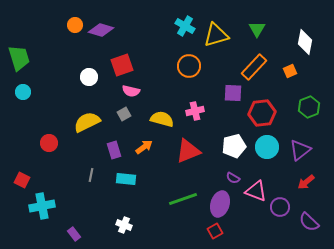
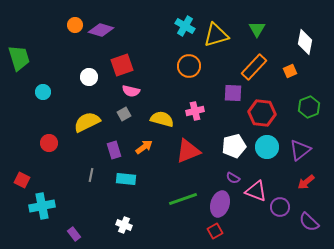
cyan circle at (23, 92): moved 20 px right
red hexagon at (262, 113): rotated 12 degrees clockwise
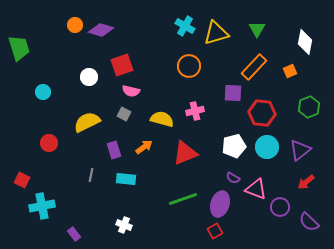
yellow triangle at (216, 35): moved 2 px up
green trapezoid at (19, 58): moved 10 px up
gray square at (124, 114): rotated 32 degrees counterclockwise
red triangle at (188, 151): moved 3 px left, 2 px down
pink triangle at (256, 191): moved 2 px up
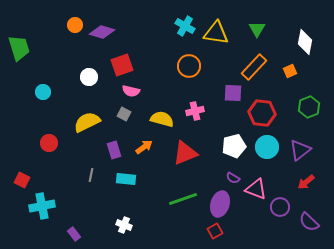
purple diamond at (101, 30): moved 1 px right, 2 px down
yellow triangle at (216, 33): rotated 24 degrees clockwise
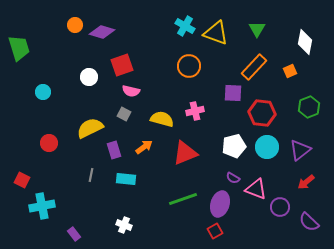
yellow triangle at (216, 33): rotated 12 degrees clockwise
yellow semicircle at (87, 122): moved 3 px right, 6 px down
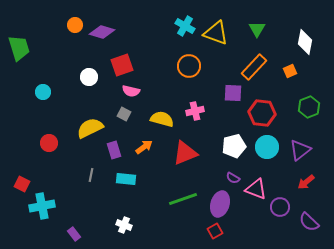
red square at (22, 180): moved 4 px down
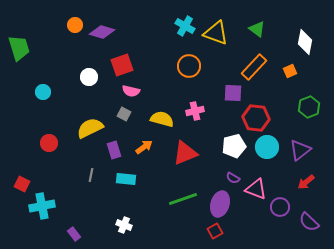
green triangle at (257, 29): rotated 24 degrees counterclockwise
red hexagon at (262, 113): moved 6 px left, 5 px down
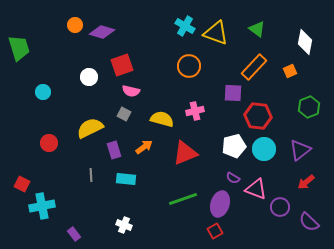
red hexagon at (256, 118): moved 2 px right, 2 px up
cyan circle at (267, 147): moved 3 px left, 2 px down
gray line at (91, 175): rotated 16 degrees counterclockwise
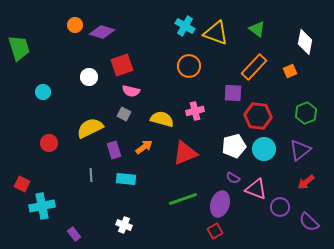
green hexagon at (309, 107): moved 3 px left, 6 px down
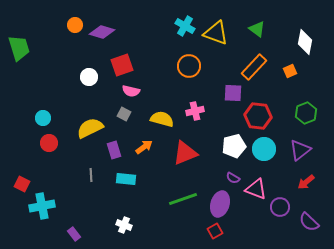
cyan circle at (43, 92): moved 26 px down
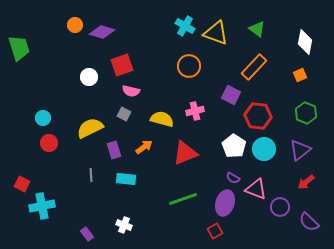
orange square at (290, 71): moved 10 px right, 4 px down
purple square at (233, 93): moved 2 px left, 2 px down; rotated 24 degrees clockwise
green hexagon at (306, 113): rotated 15 degrees counterclockwise
white pentagon at (234, 146): rotated 25 degrees counterclockwise
purple ellipse at (220, 204): moved 5 px right, 1 px up
purple rectangle at (74, 234): moved 13 px right
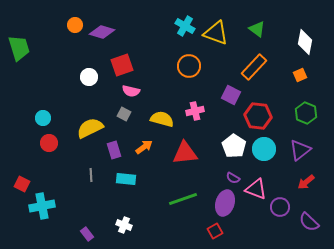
red triangle at (185, 153): rotated 16 degrees clockwise
